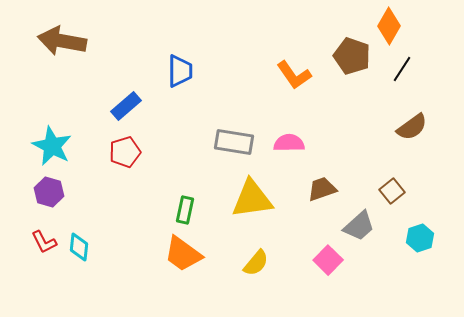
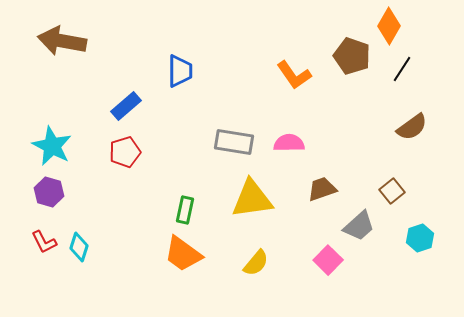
cyan diamond: rotated 12 degrees clockwise
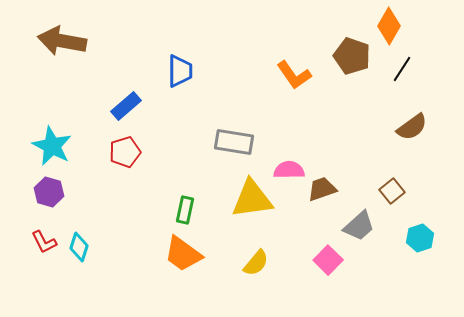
pink semicircle: moved 27 px down
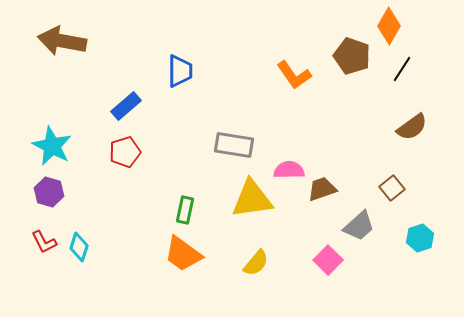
gray rectangle: moved 3 px down
brown square: moved 3 px up
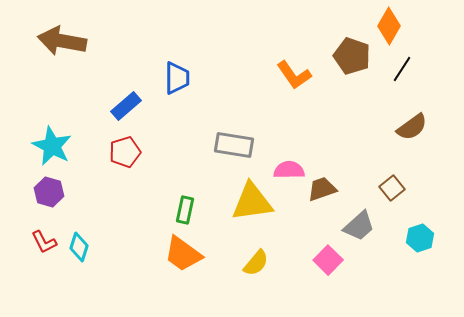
blue trapezoid: moved 3 px left, 7 px down
yellow triangle: moved 3 px down
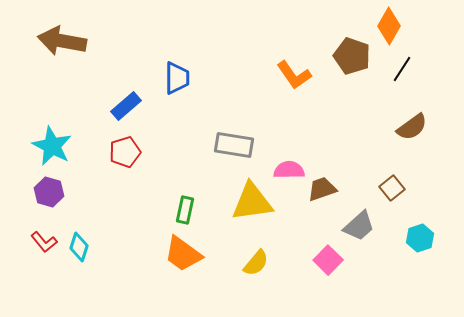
red L-shape: rotated 12 degrees counterclockwise
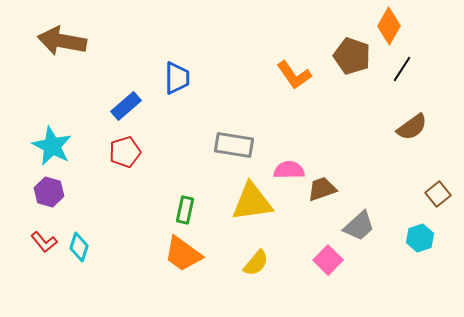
brown square: moved 46 px right, 6 px down
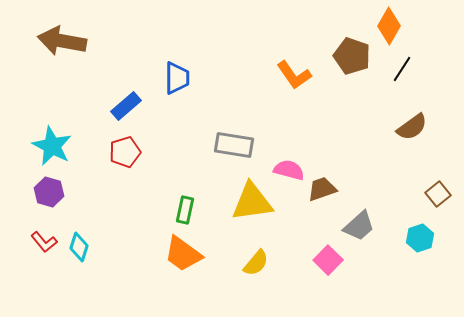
pink semicircle: rotated 16 degrees clockwise
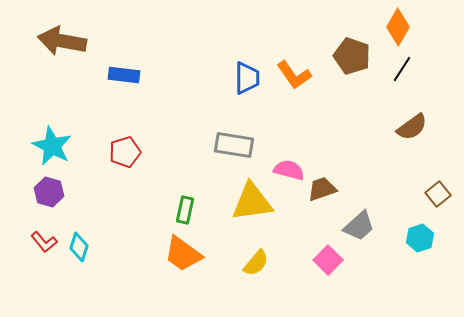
orange diamond: moved 9 px right, 1 px down
blue trapezoid: moved 70 px right
blue rectangle: moved 2 px left, 31 px up; rotated 48 degrees clockwise
